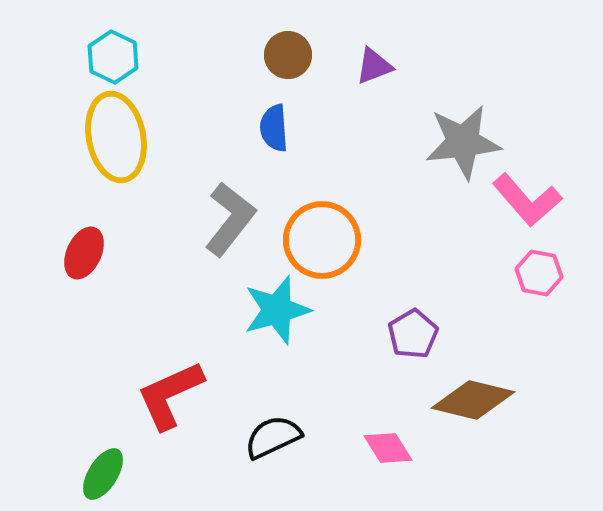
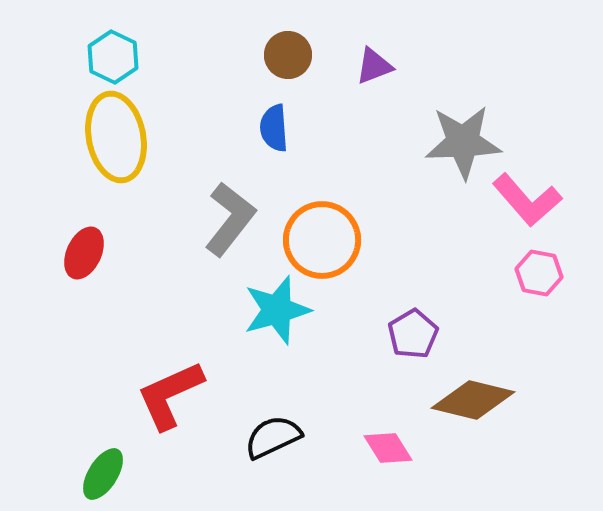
gray star: rotated 4 degrees clockwise
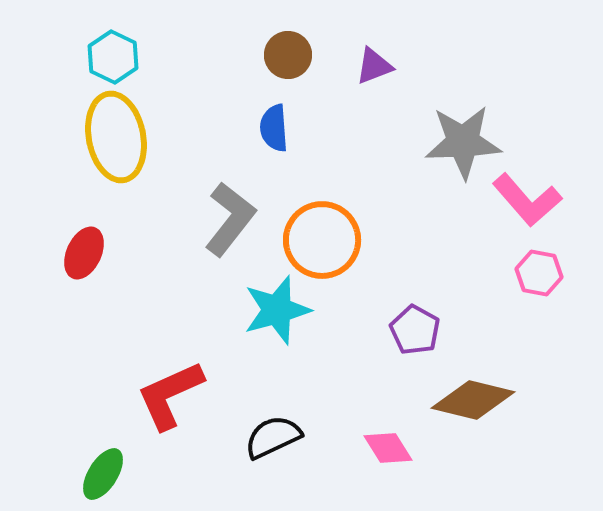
purple pentagon: moved 2 px right, 4 px up; rotated 12 degrees counterclockwise
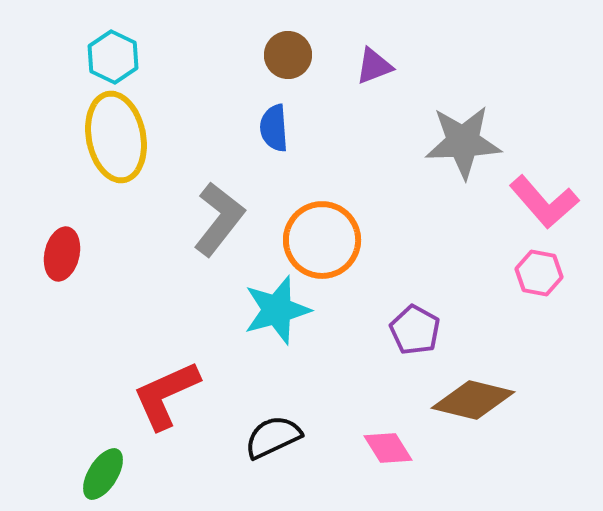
pink L-shape: moved 17 px right, 2 px down
gray L-shape: moved 11 px left
red ellipse: moved 22 px left, 1 px down; rotated 12 degrees counterclockwise
red L-shape: moved 4 px left
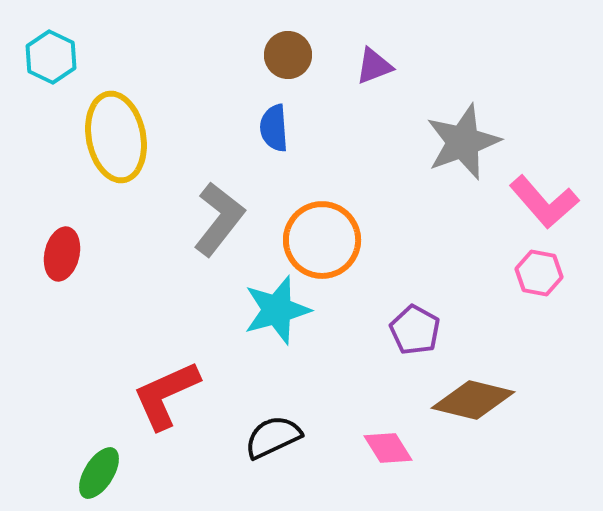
cyan hexagon: moved 62 px left
gray star: rotated 18 degrees counterclockwise
green ellipse: moved 4 px left, 1 px up
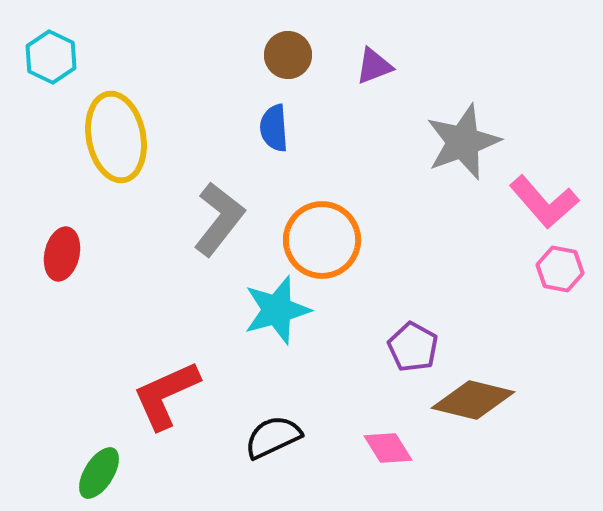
pink hexagon: moved 21 px right, 4 px up
purple pentagon: moved 2 px left, 17 px down
